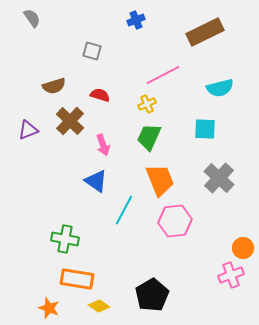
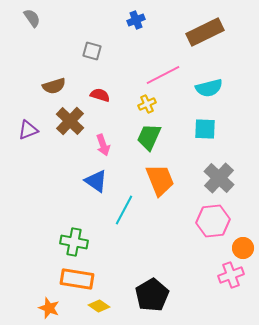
cyan semicircle: moved 11 px left
pink hexagon: moved 38 px right
green cross: moved 9 px right, 3 px down
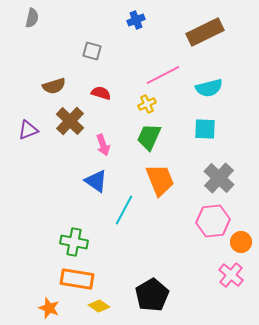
gray semicircle: rotated 48 degrees clockwise
red semicircle: moved 1 px right, 2 px up
orange circle: moved 2 px left, 6 px up
pink cross: rotated 30 degrees counterclockwise
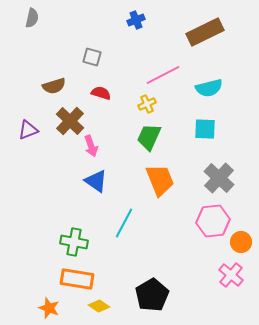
gray square: moved 6 px down
pink arrow: moved 12 px left, 1 px down
cyan line: moved 13 px down
